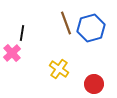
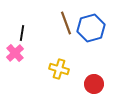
pink cross: moved 3 px right
yellow cross: rotated 18 degrees counterclockwise
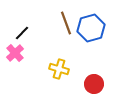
black line: rotated 35 degrees clockwise
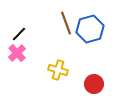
blue hexagon: moved 1 px left, 1 px down
black line: moved 3 px left, 1 px down
pink cross: moved 2 px right
yellow cross: moved 1 px left, 1 px down
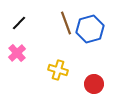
black line: moved 11 px up
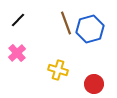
black line: moved 1 px left, 3 px up
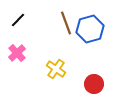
yellow cross: moved 2 px left, 1 px up; rotated 18 degrees clockwise
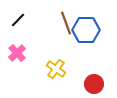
blue hexagon: moved 4 px left, 1 px down; rotated 16 degrees clockwise
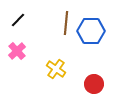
brown line: rotated 25 degrees clockwise
blue hexagon: moved 5 px right, 1 px down
pink cross: moved 2 px up
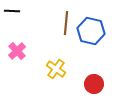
black line: moved 6 px left, 9 px up; rotated 49 degrees clockwise
blue hexagon: rotated 12 degrees clockwise
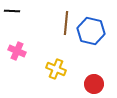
pink cross: rotated 24 degrees counterclockwise
yellow cross: rotated 12 degrees counterclockwise
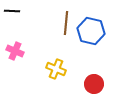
pink cross: moved 2 px left
